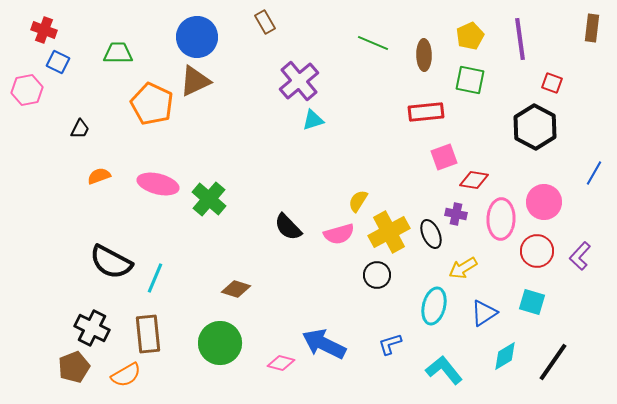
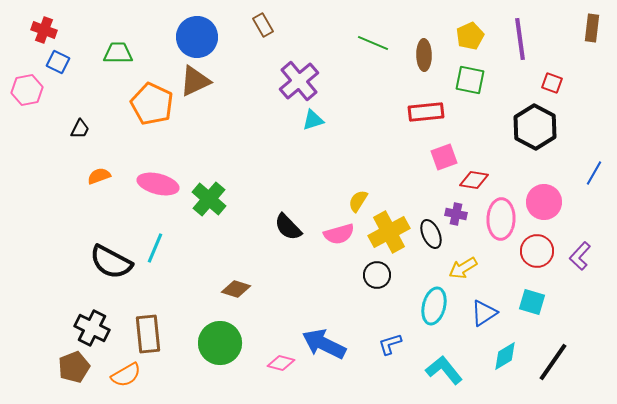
brown rectangle at (265, 22): moved 2 px left, 3 px down
cyan line at (155, 278): moved 30 px up
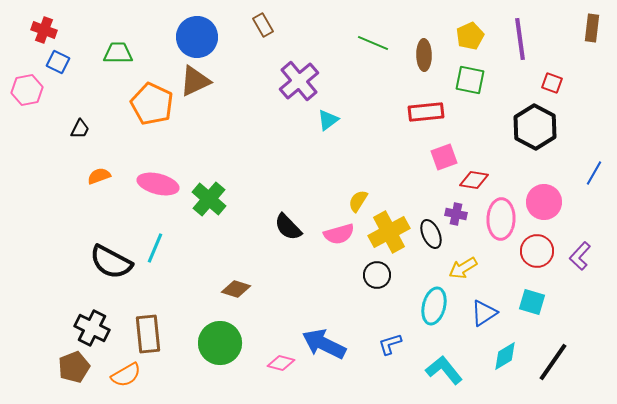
cyan triangle at (313, 120): moved 15 px right; rotated 20 degrees counterclockwise
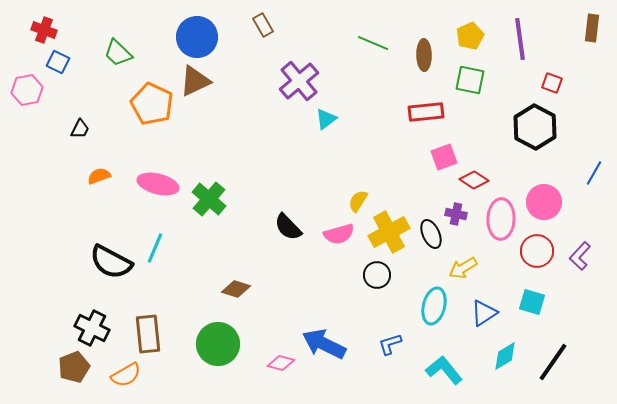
green trapezoid at (118, 53): rotated 136 degrees counterclockwise
cyan triangle at (328, 120): moved 2 px left, 1 px up
red diamond at (474, 180): rotated 24 degrees clockwise
green circle at (220, 343): moved 2 px left, 1 px down
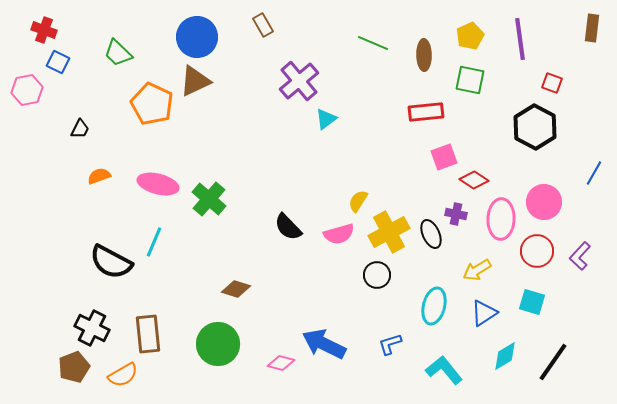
cyan line at (155, 248): moved 1 px left, 6 px up
yellow arrow at (463, 268): moved 14 px right, 2 px down
orange semicircle at (126, 375): moved 3 px left
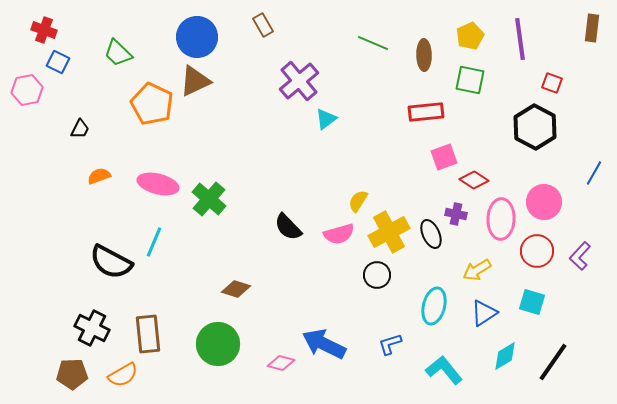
brown pentagon at (74, 367): moved 2 px left, 7 px down; rotated 20 degrees clockwise
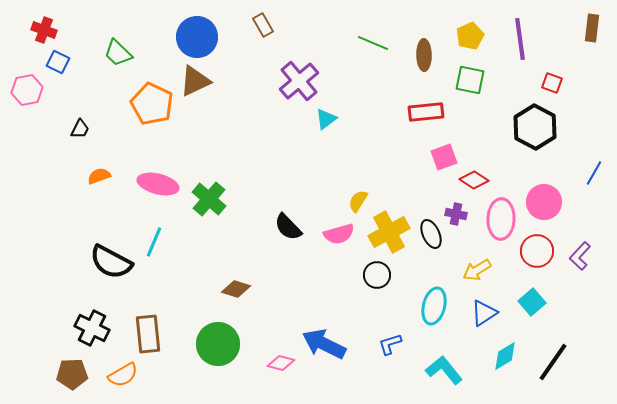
cyan square at (532, 302): rotated 32 degrees clockwise
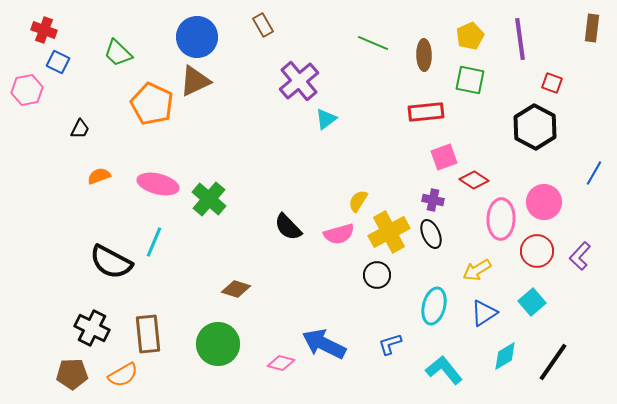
purple cross at (456, 214): moved 23 px left, 14 px up
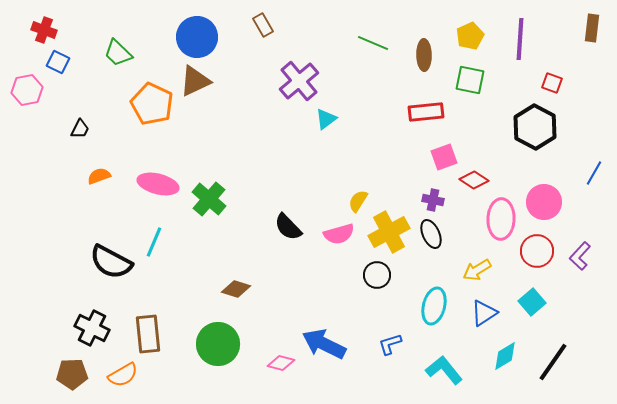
purple line at (520, 39): rotated 12 degrees clockwise
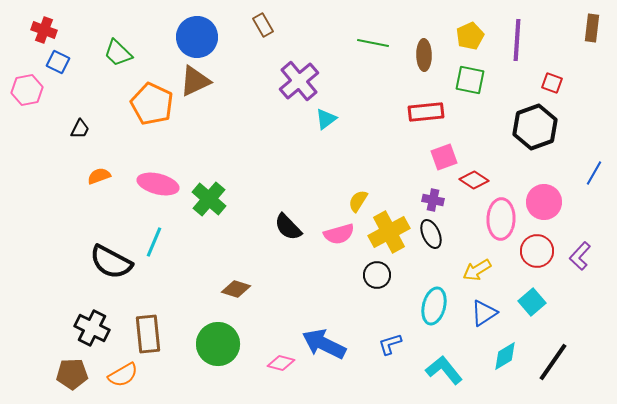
purple line at (520, 39): moved 3 px left, 1 px down
green line at (373, 43): rotated 12 degrees counterclockwise
black hexagon at (535, 127): rotated 12 degrees clockwise
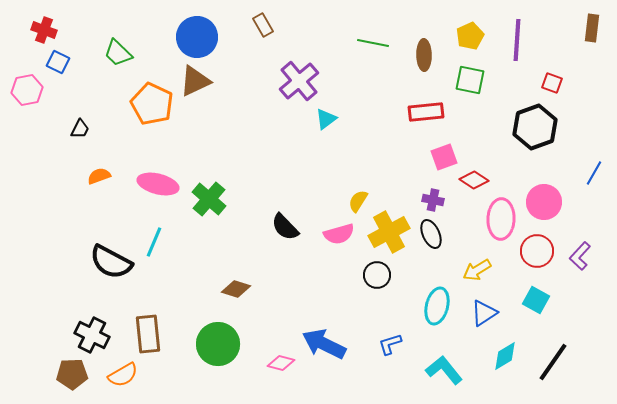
black semicircle at (288, 227): moved 3 px left
cyan square at (532, 302): moved 4 px right, 2 px up; rotated 20 degrees counterclockwise
cyan ellipse at (434, 306): moved 3 px right
black cross at (92, 328): moved 7 px down
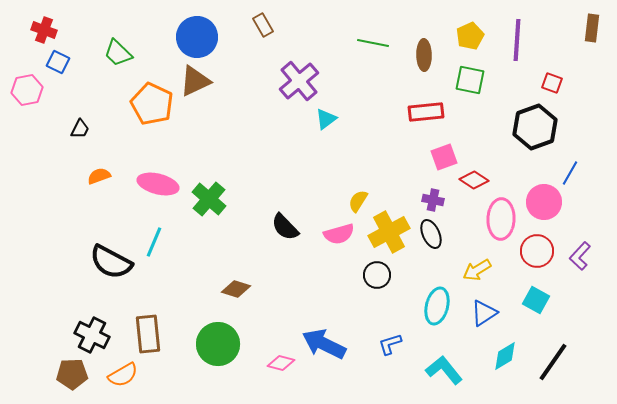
blue line at (594, 173): moved 24 px left
